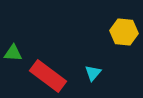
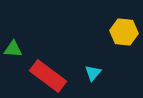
green triangle: moved 4 px up
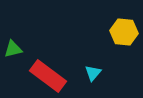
green triangle: rotated 18 degrees counterclockwise
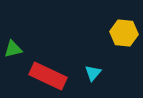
yellow hexagon: moved 1 px down
red rectangle: rotated 12 degrees counterclockwise
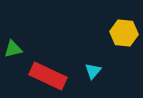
cyan triangle: moved 2 px up
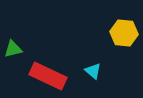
cyan triangle: rotated 30 degrees counterclockwise
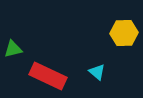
yellow hexagon: rotated 8 degrees counterclockwise
cyan triangle: moved 4 px right, 1 px down
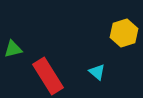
yellow hexagon: rotated 16 degrees counterclockwise
red rectangle: rotated 33 degrees clockwise
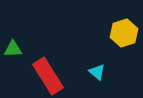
green triangle: rotated 12 degrees clockwise
